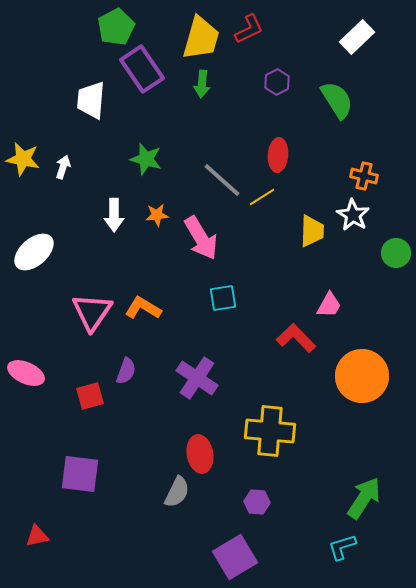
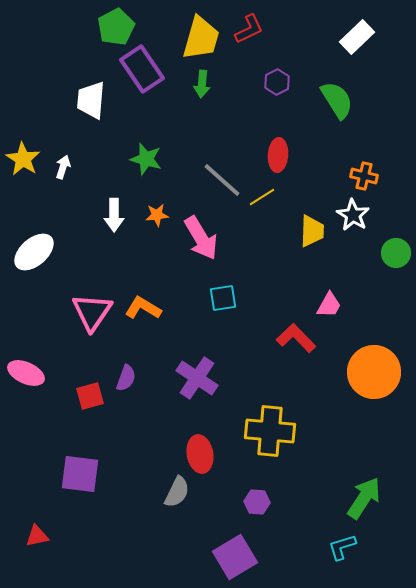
yellow star at (23, 159): rotated 20 degrees clockwise
purple semicircle at (126, 371): moved 7 px down
orange circle at (362, 376): moved 12 px right, 4 px up
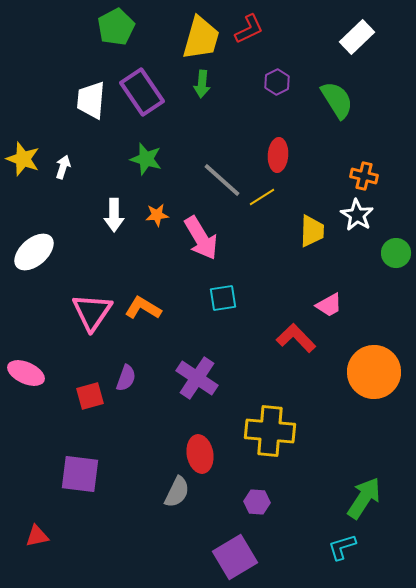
purple rectangle at (142, 69): moved 23 px down
yellow star at (23, 159): rotated 12 degrees counterclockwise
white star at (353, 215): moved 4 px right
pink trapezoid at (329, 305): rotated 32 degrees clockwise
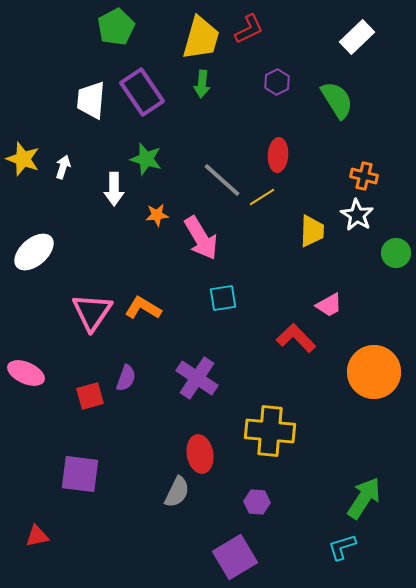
white arrow at (114, 215): moved 26 px up
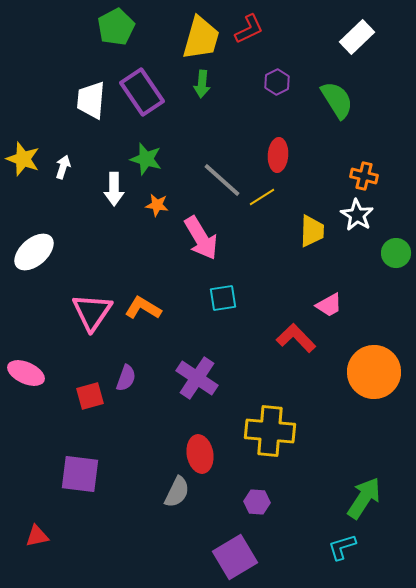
orange star at (157, 215): moved 10 px up; rotated 15 degrees clockwise
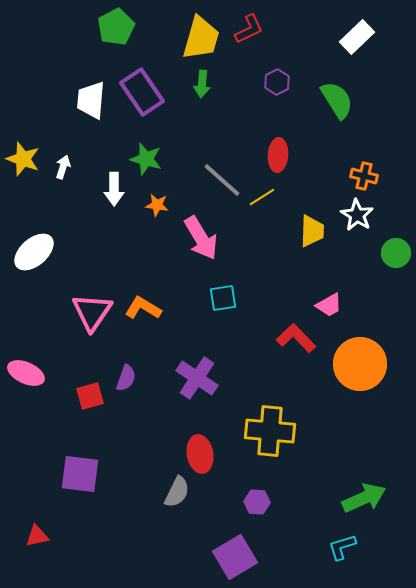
orange circle at (374, 372): moved 14 px left, 8 px up
green arrow at (364, 498): rotated 33 degrees clockwise
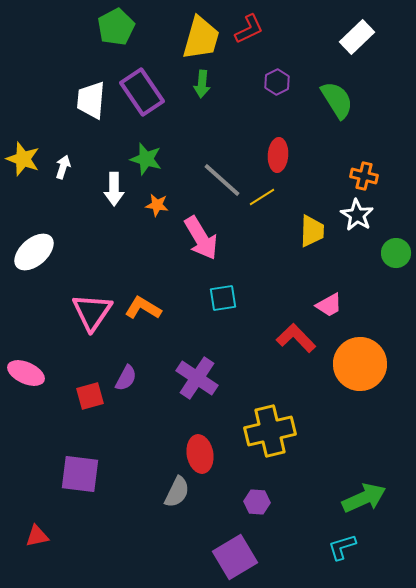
purple semicircle at (126, 378): rotated 8 degrees clockwise
yellow cross at (270, 431): rotated 18 degrees counterclockwise
